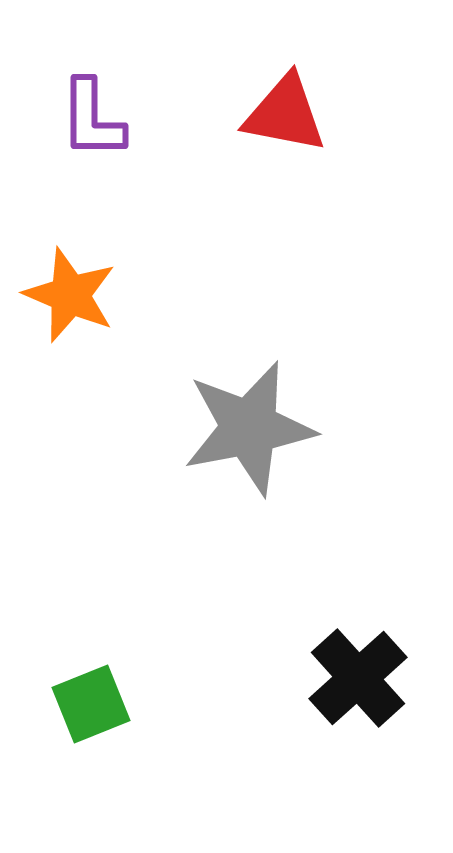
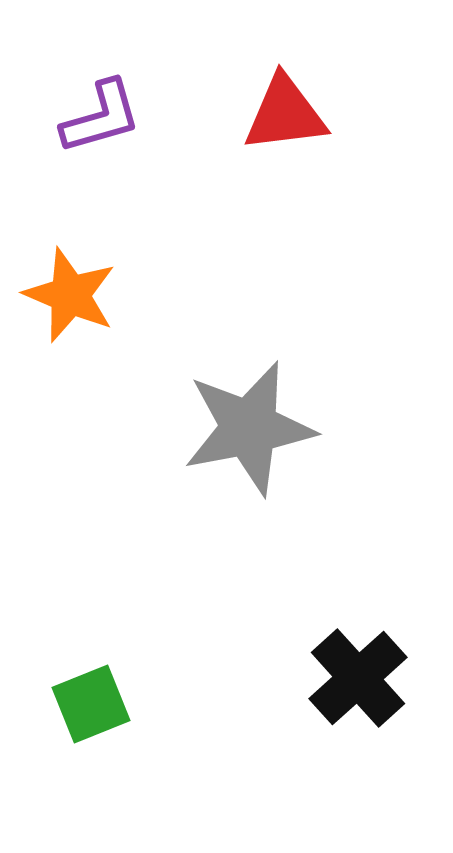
red triangle: rotated 18 degrees counterclockwise
purple L-shape: moved 9 px right, 2 px up; rotated 106 degrees counterclockwise
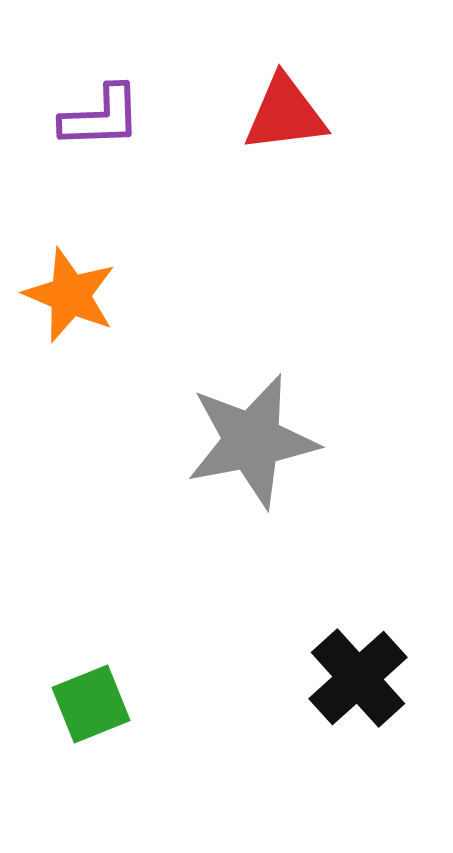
purple L-shape: rotated 14 degrees clockwise
gray star: moved 3 px right, 13 px down
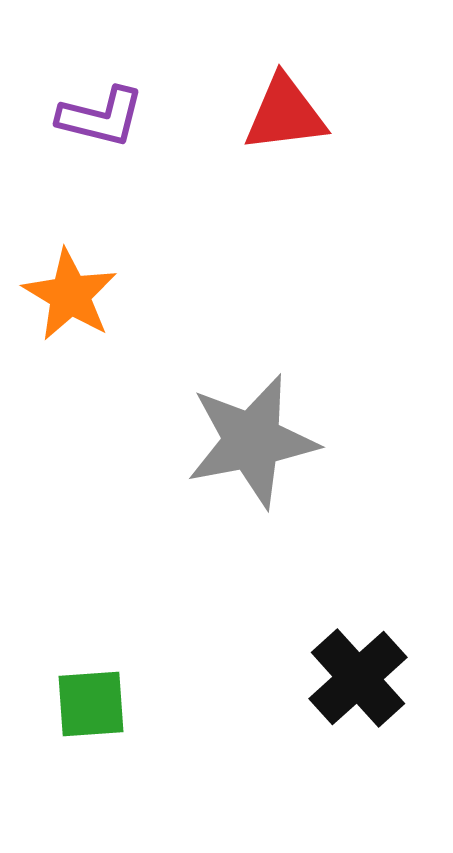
purple L-shape: rotated 16 degrees clockwise
orange star: rotated 8 degrees clockwise
green square: rotated 18 degrees clockwise
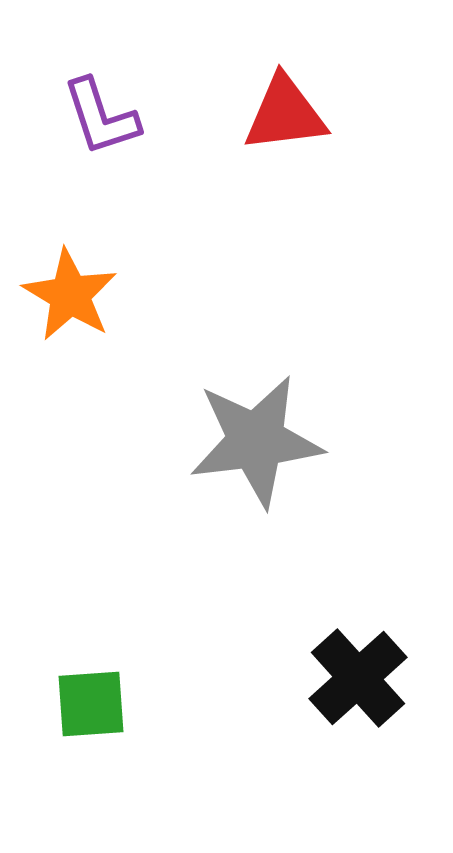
purple L-shape: rotated 58 degrees clockwise
gray star: moved 4 px right; rotated 4 degrees clockwise
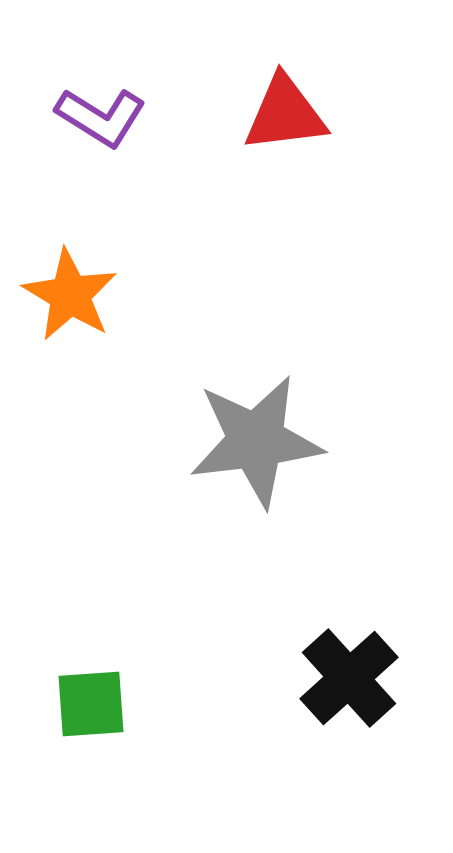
purple L-shape: rotated 40 degrees counterclockwise
black cross: moved 9 px left
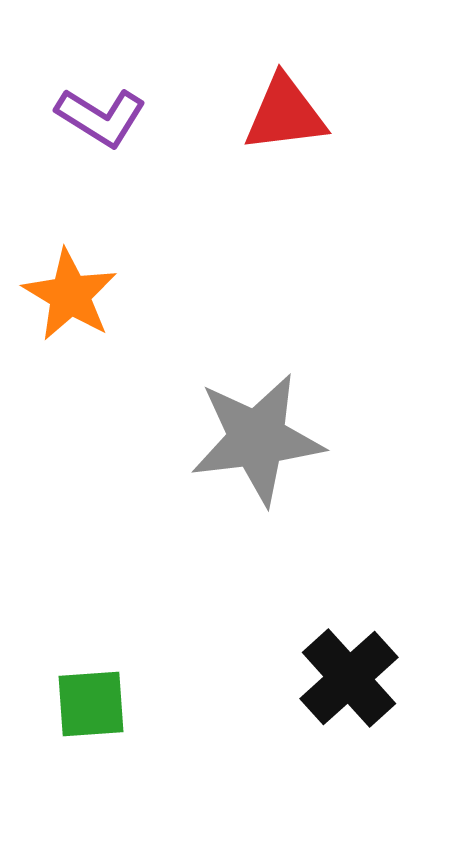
gray star: moved 1 px right, 2 px up
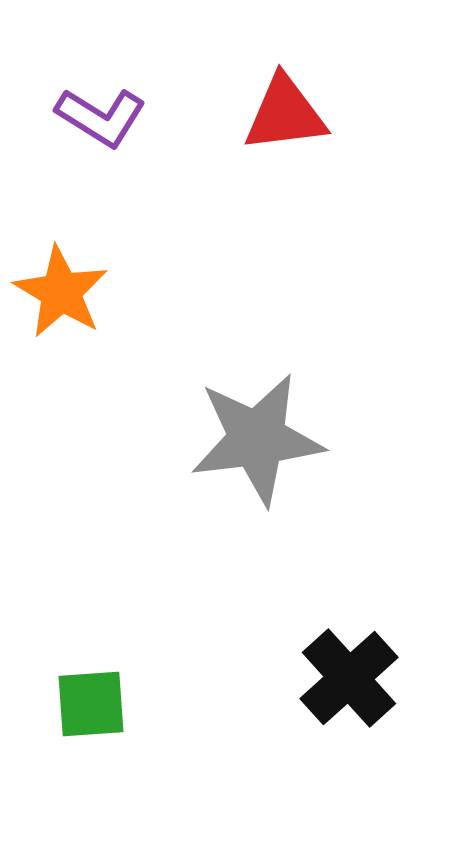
orange star: moved 9 px left, 3 px up
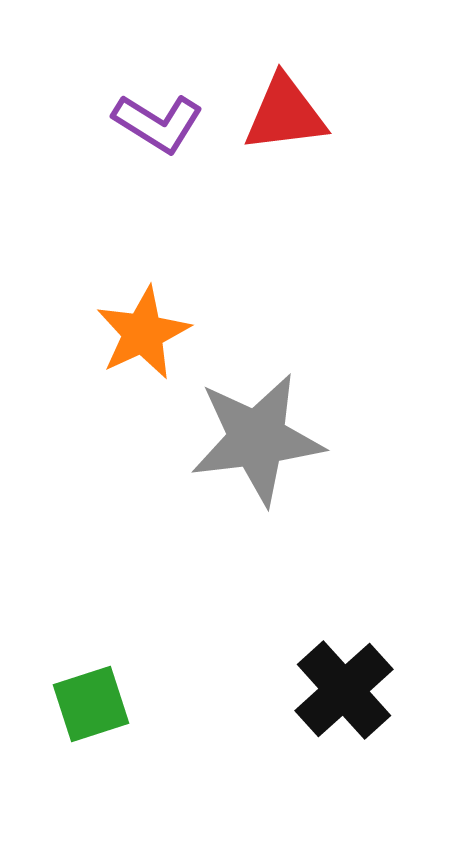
purple L-shape: moved 57 px right, 6 px down
orange star: moved 82 px right, 41 px down; rotated 16 degrees clockwise
black cross: moved 5 px left, 12 px down
green square: rotated 14 degrees counterclockwise
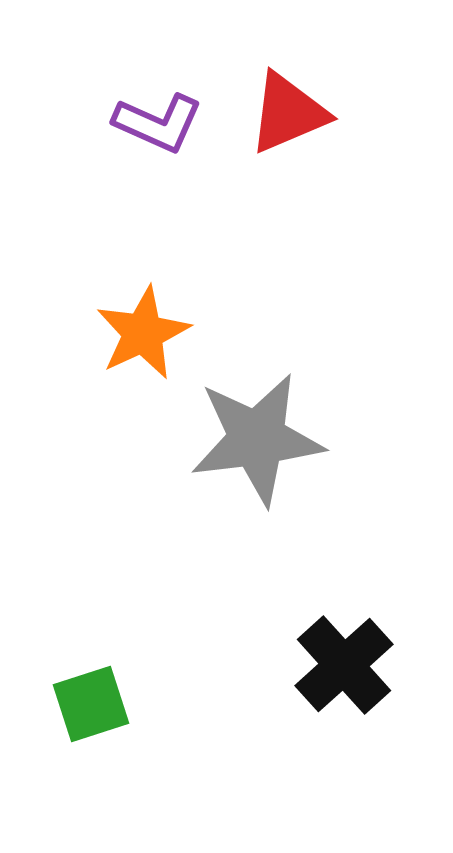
red triangle: moved 3 px right, 1 px up; rotated 16 degrees counterclockwise
purple L-shape: rotated 8 degrees counterclockwise
black cross: moved 25 px up
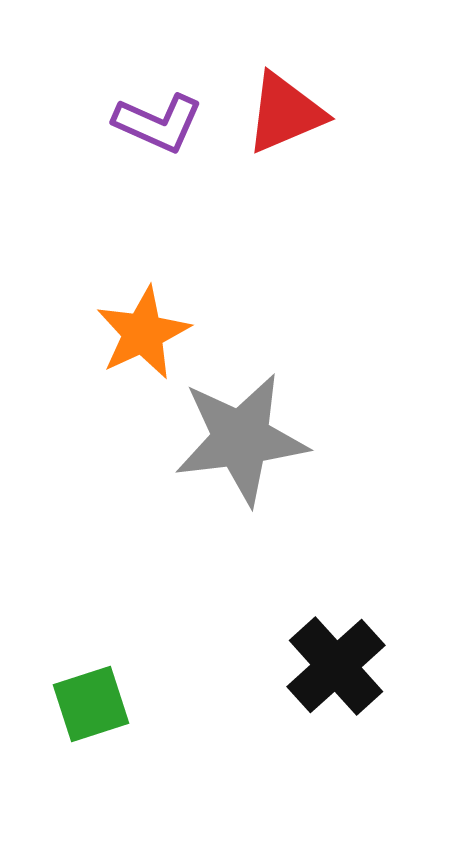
red triangle: moved 3 px left
gray star: moved 16 px left
black cross: moved 8 px left, 1 px down
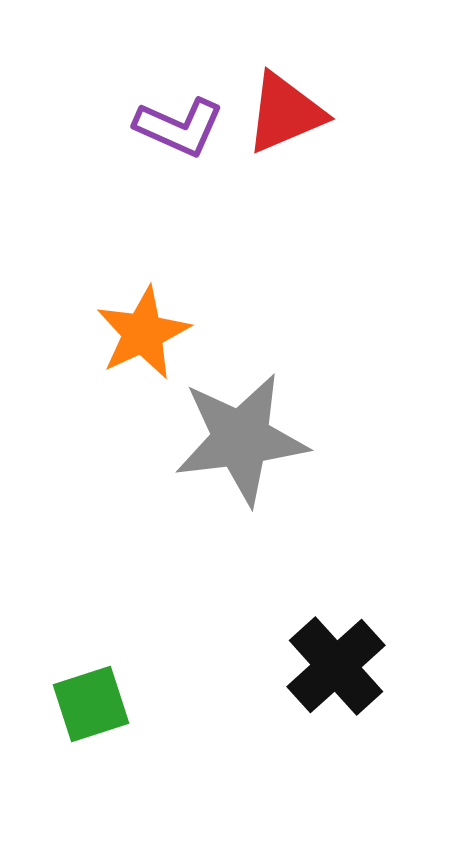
purple L-shape: moved 21 px right, 4 px down
